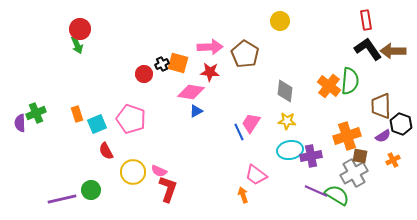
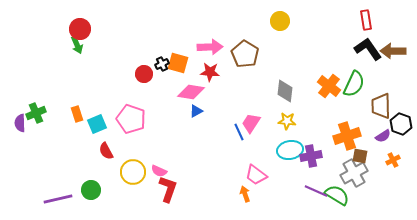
green semicircle at (350, 81): moved 4 px right, 3 px down; rotated 20 degrees clockwise
orange arrow at (243, 195): moved 2 px right, 1 px up
purple line at (62, 199): moved 4 px left
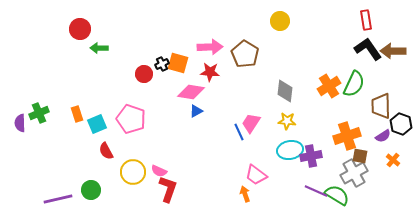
green arrow at (77, 45): moved 22 px right, 3 px down; rotated 114 degrees clockwise
orange cross at (329, 86): rotated 20 degrees clockwise
green cross at (36, 113): moved 3 px right
orange cross at (393, 160): rotated 24 degrees counterclockwise
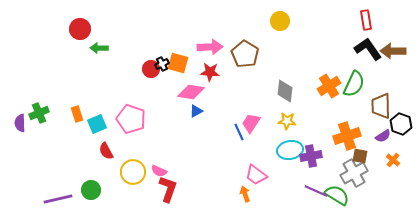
red circle at (144, 74): moved 7 px right, 5 px up
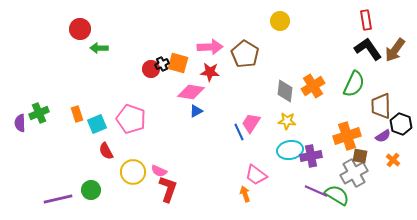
brown arrow at (393, 51): moved 2 px right, 1 px up; rotated 55 degrees counterclockwise
orange cross at (329, 86): moved 16 px left
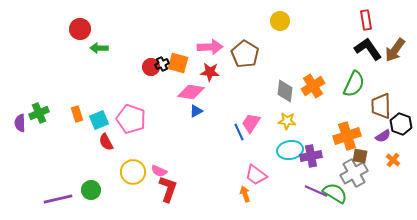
red circle at (151, 69): moved 2 px up
cyan square at (97, 124): moved 2 px right, 4 px up
red semicircle at (106, 151): moved 9 px up
green semicircle at (337, 195): moved 2 px left, 2 px up
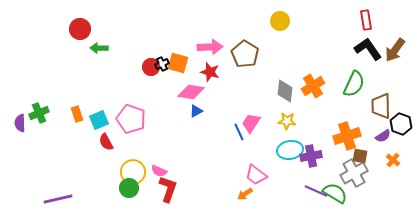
red star at (210, 72): rotated 12 degrees clockwise
green circle at (91, 190): moved 38 px right, 2 px up
orange arrow at (245, 194): rotated 105 degrees counterclockwise
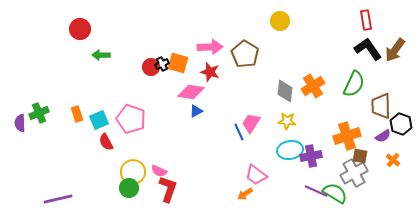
green arrow at (99, 48): moved 2 px right, 7 px down
